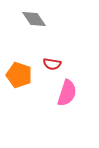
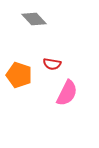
gray diamond: rotated 10 degrees counterclockwise
pink semicircle: rotated 8 degrees clockwise
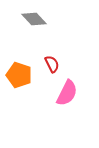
red semicircle: rotated 126 degrees counterclockwise
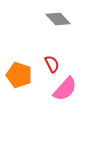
gray diamond: moved 24 px right
pink semicircle: moved 2 px left, 4 px up; rotated 16 degrees clockwise
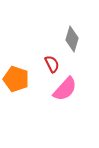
gray diamond: moved 14 px right, 20 px down; rotated 60 degrees clockwise
orange pentagon: moved 3 px left, 4 px down
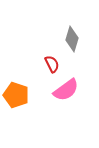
orange pentagon: moved 16 px down
pink semicircle: moved 1 px right, 1 px down; rotated 12 degrees clockwise
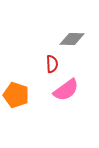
gray diamond: rotated 75 degrees clockwise
red semicircle: rotated 24 degrees clockwise
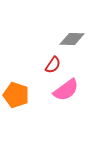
red semicircle: moved 1 px right, 1 px down; rotated 36 degrees clockwise
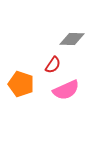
pink semicircle: rotated 12 degrees clockwise
orange pentagon: moved 5 px right, 11 px up
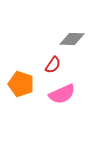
pink semicircle: moved 4 px left, 4 px down
